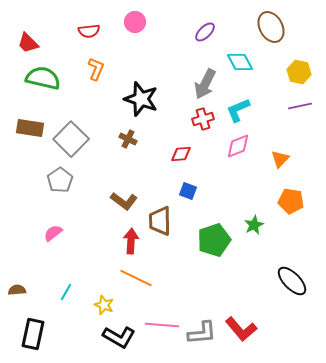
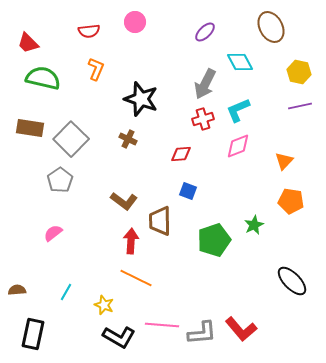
orange triangle: moved 4 px right, 2 px down
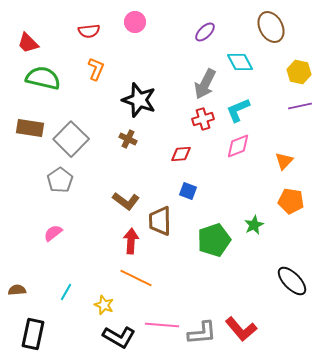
black star: moved 2 px left, 1 px down
brown L-shape: moved 2 px right
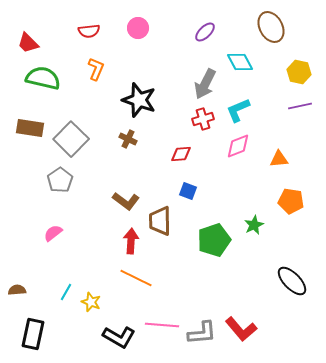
pink circle: moved 3 px right, 6 px down
orange triangle: moved 5 px left, 2 px up; rotated 42 degrees clockwise
yellow star: moved 13 px left, 3 px up
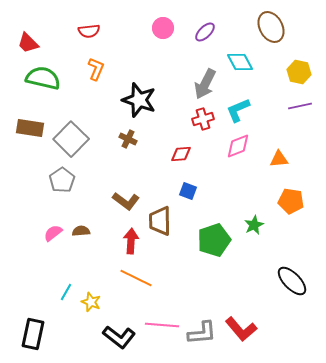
pink circle: moved 25 px right
gray pentagon: moved 2 px right
brown semicircle: moved 64 px right, 59 px up
black L-shape: rotated 8 degrees clockwise
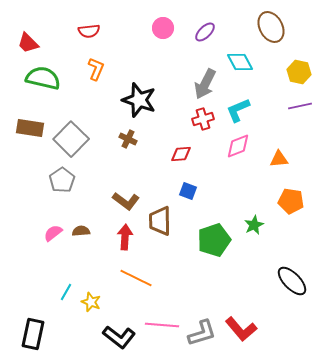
red arrow: moved 6 px left, 4 px up
gray L-shape: rotated 12 degrees counterclockwise
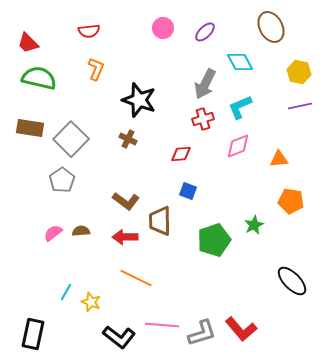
green semicircle: moved 4 px left
cyan L-shape: moved 2 px right, 3 px up
red arrow: rotated 95 degrees counterclockwise
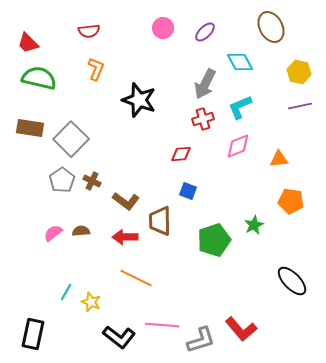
brown cross: moved 36 px left, 42 px down
gray L-shape: moved 1 px left, 7 px down
